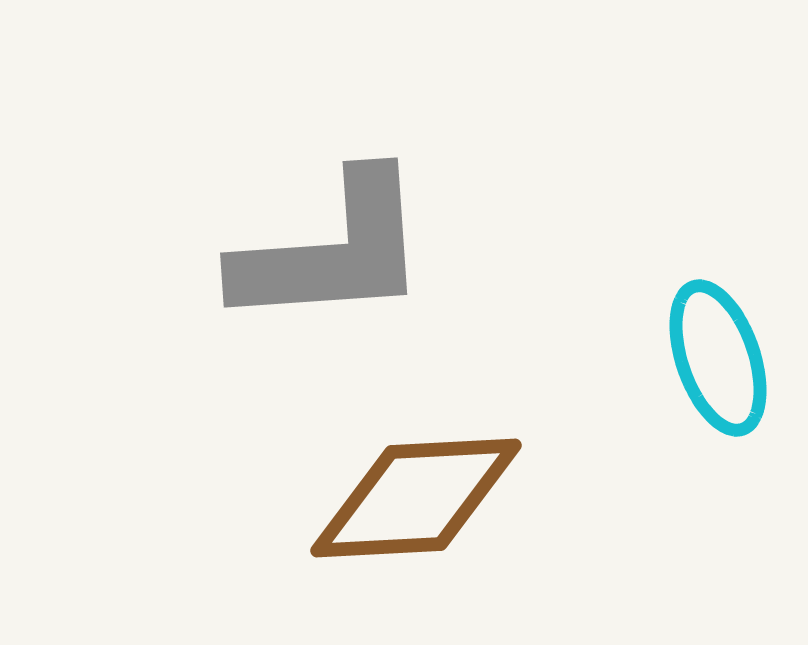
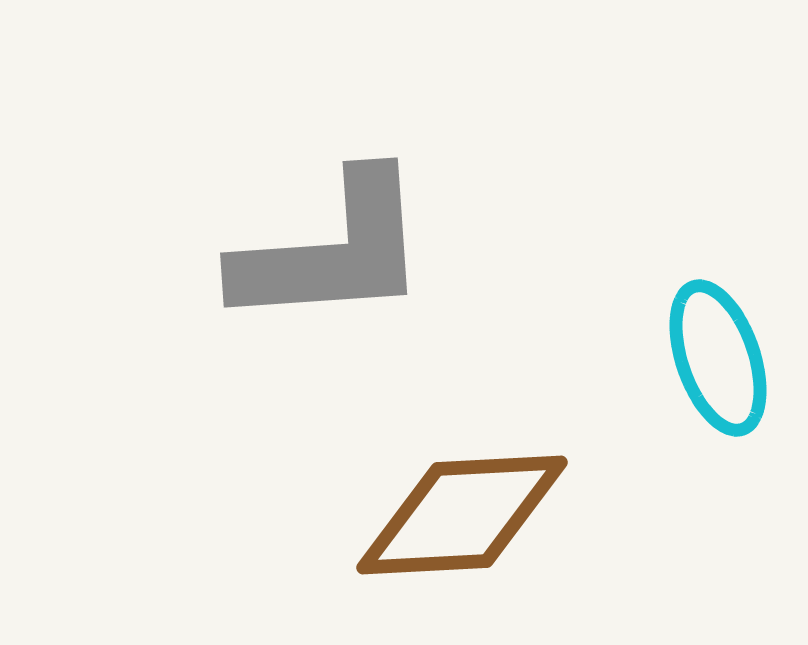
brown diamond: moved 46 px right, 17 px down
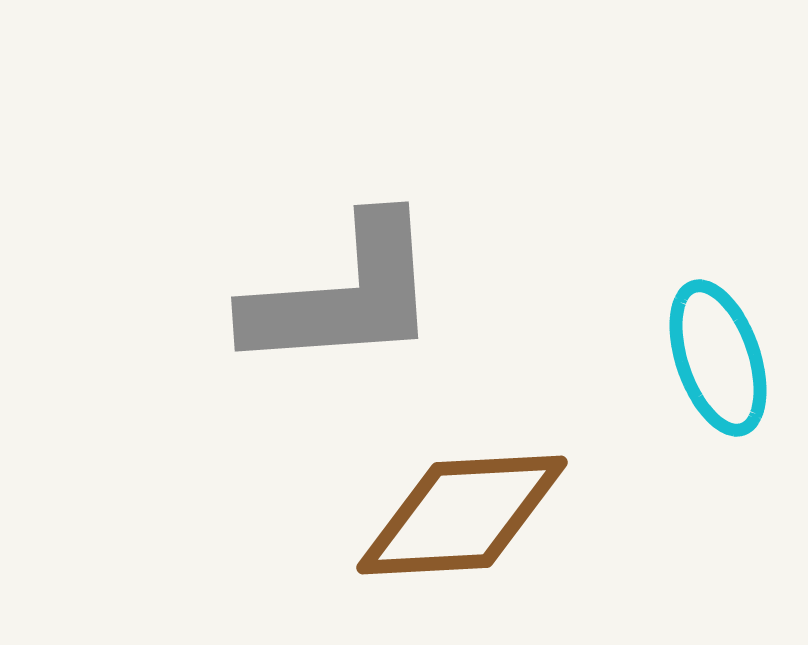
gray L-shape: moved 11 px right, 44 px down
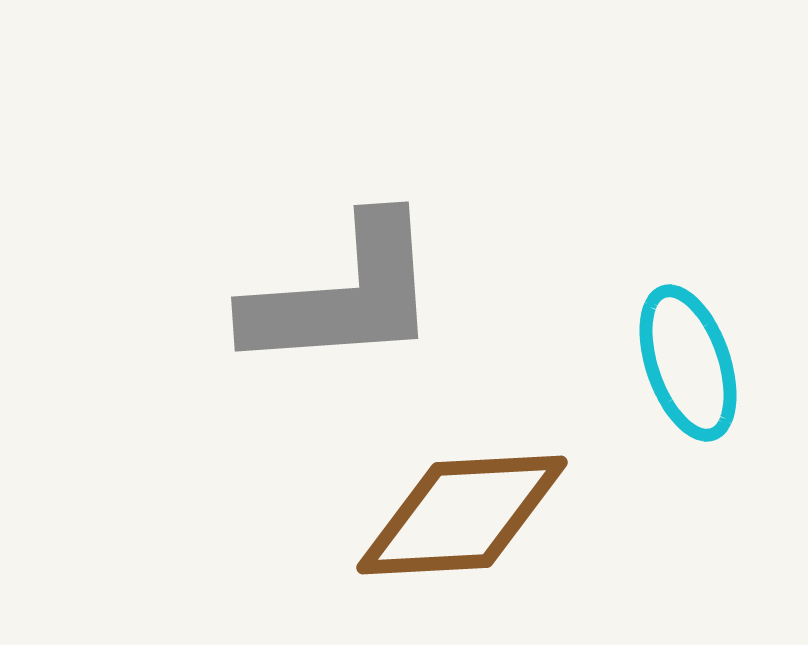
cyan ellipse: moved 30 px left, 5 px down
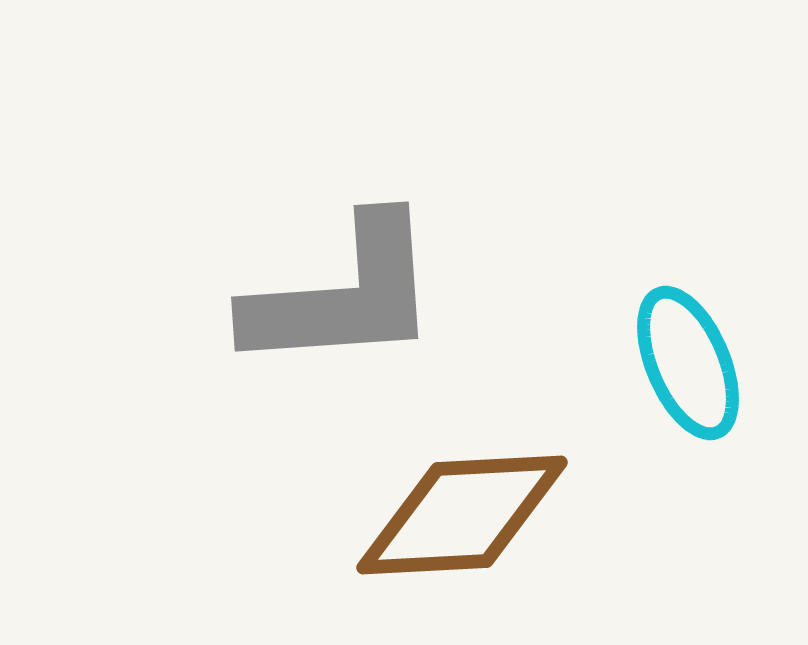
cyan ellipse: rotated 4 degrees counterclockwise
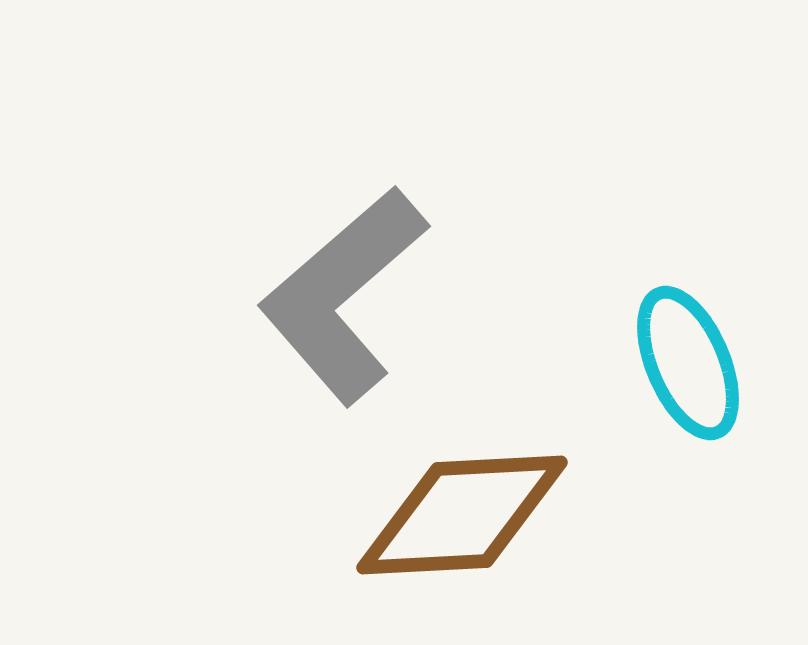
gray L-shape: rotated 143 degrees clockwise
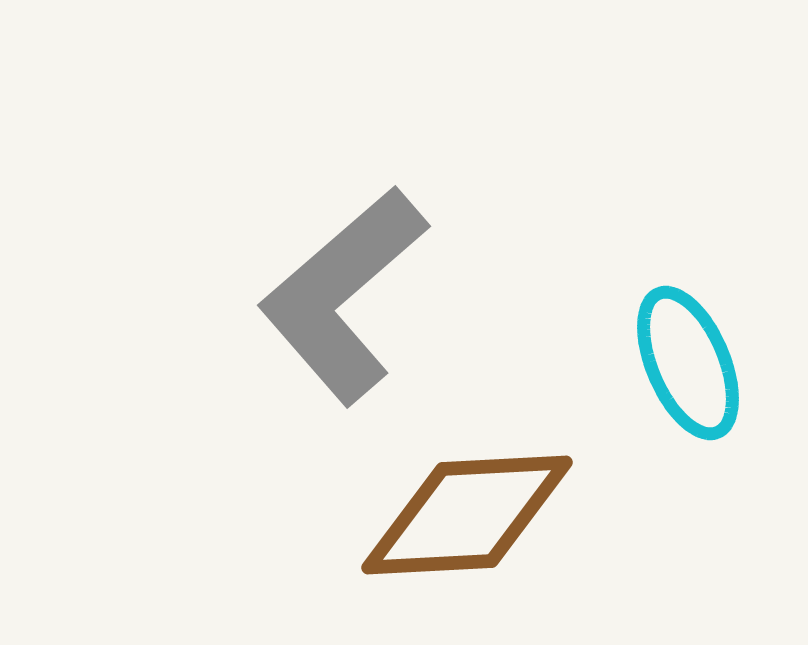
brown diamond: moved 5 px right
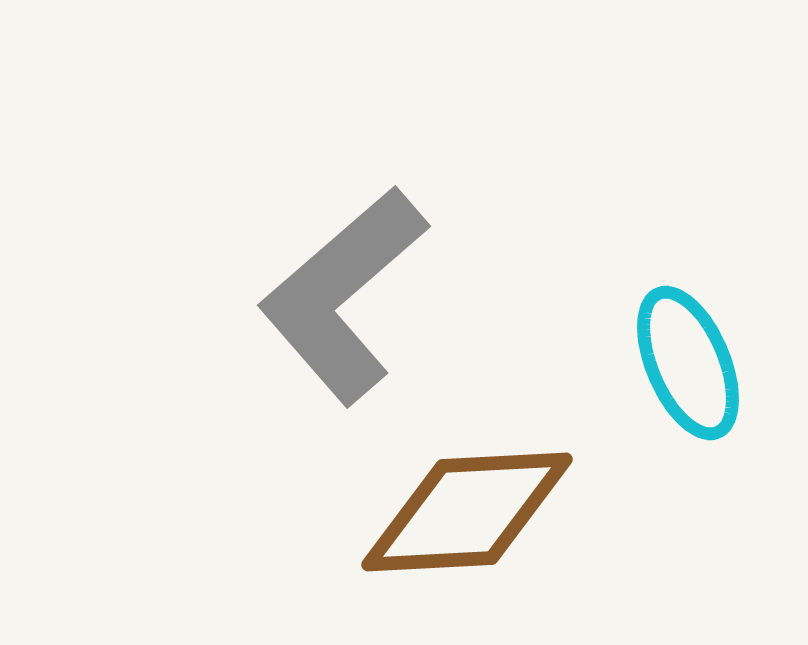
brown diamond: moved 3 px up
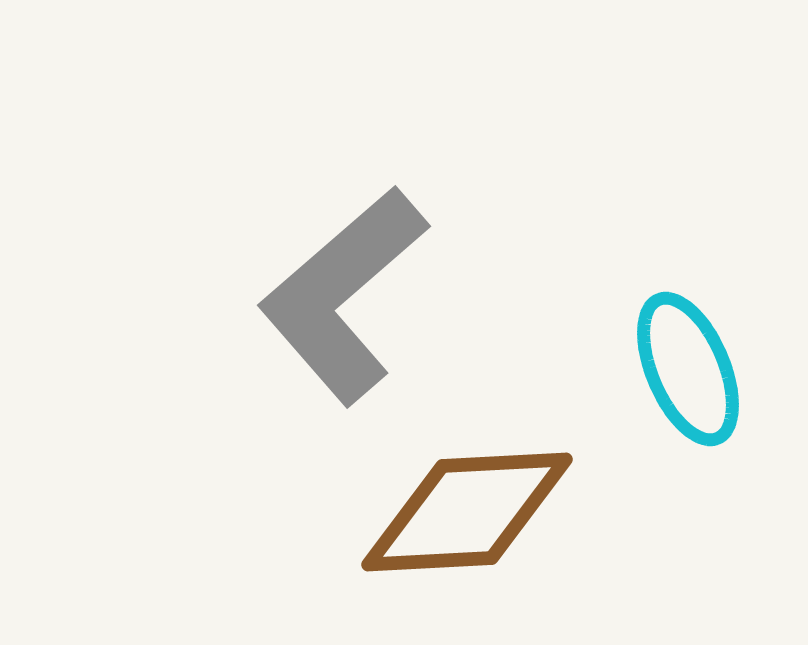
cyan ellipse: moved 6 px down
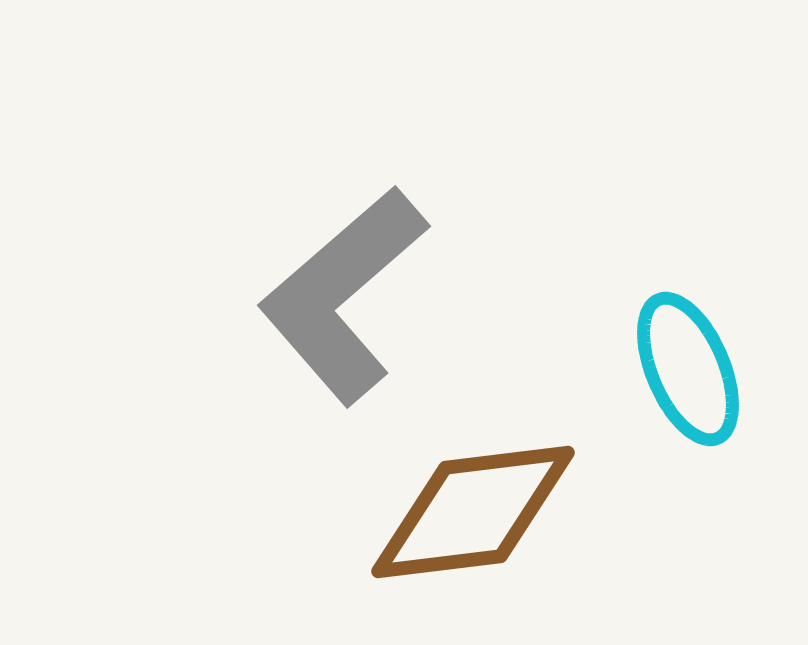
brown diamond: moved 6 px right; rotated 4 degrees counterclockwise
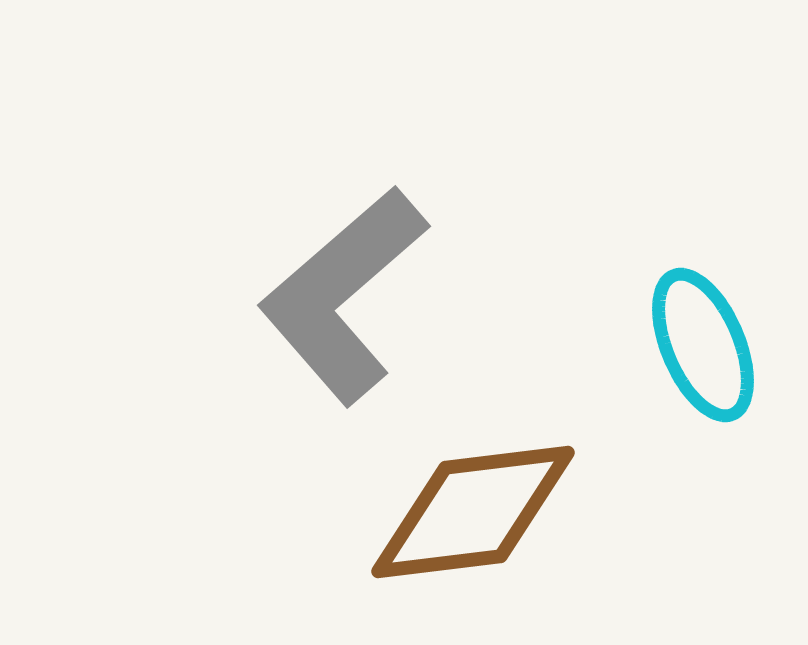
cyan ellipse: moved 15 px right, 24 px up
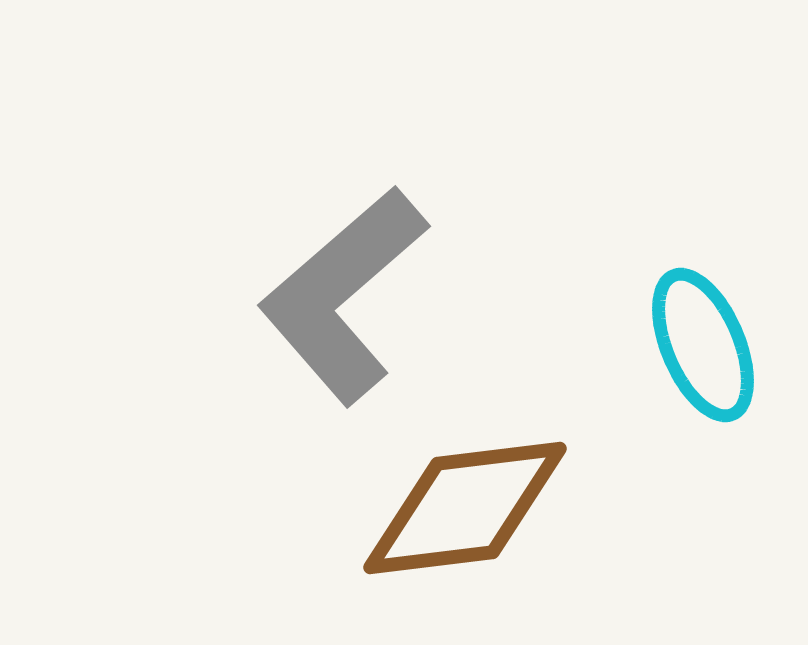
brown diamond: moved 8 px left, 4 px up
